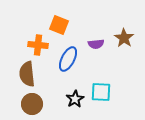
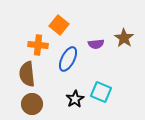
orange square: rotated 18 degrees clockwise
cyan square: rotated 20 degrees clockwise
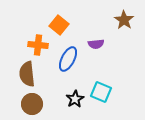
brown star: moved 18 px up
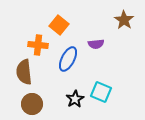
brown semicircle: moved 3 px left, 2 px up
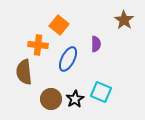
purple semicircle: rotated 84 degrees counterclockwise
brown circle: moved 19 px right, 5 px up
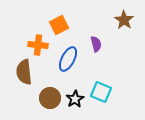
orange square: rotated 24 degrees clockwise
purple semicircle: rotated 14 degrees counterclockwise
brown circle: moved 1 px left, 1 px up
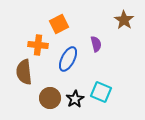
orange square: moved 1 px up
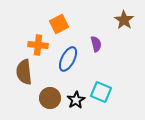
black star: moved 1 px right, 1 px down
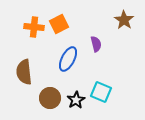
orange cross: moved 4 px left, 18 px up
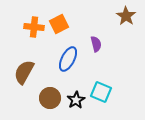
brown star: moved 2 px right, 4 px up
brown semicircle: rotated 35 degrees clockwise
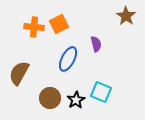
brown semicircle: moved 5 px left, 1 px down
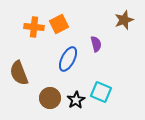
brown star: moved 2 px left, 4 px down; rotated 18 degrees clockwise
brown semicircle: rotated 50 degrees counterclockwise
